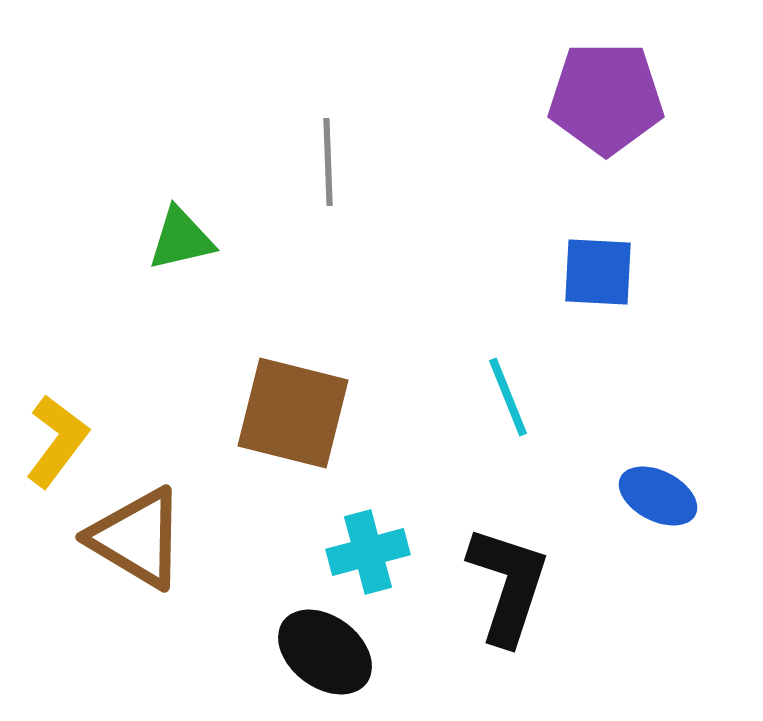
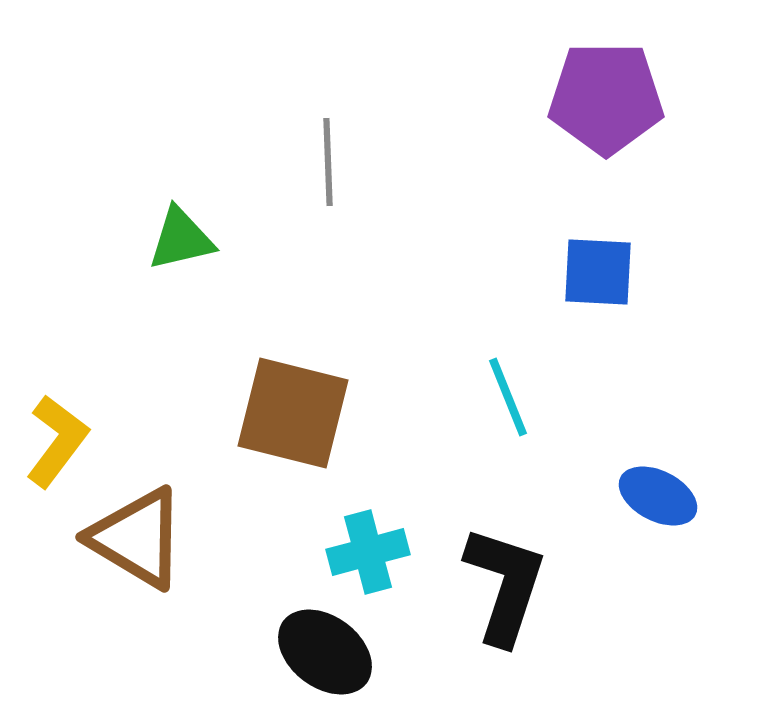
black L-shape: moved 3 px left
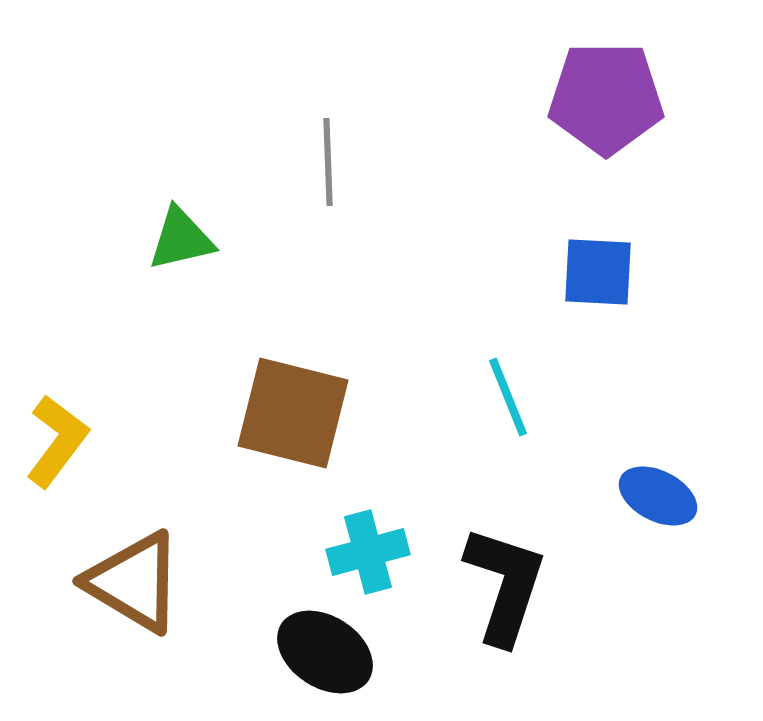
brown triangle: moved 3 px left, 44 px down
black ellipse: rotated 4 degrees counterclockwise
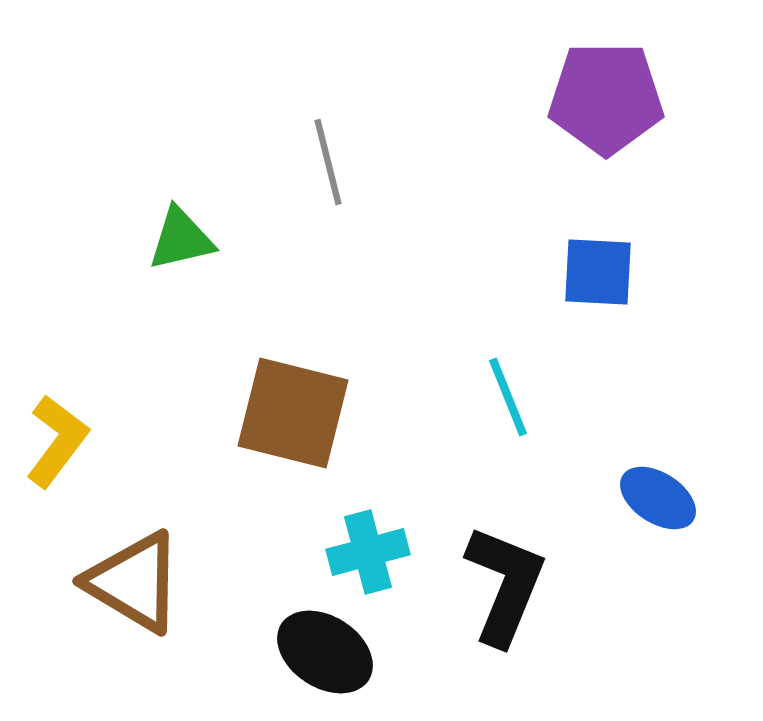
gray line: rotated 12 degrees counterclockwise
blue ellipse: moved 2 px down; rotated 6 degrees clockwise
black L-shape: rotated 4 degrees clockwise
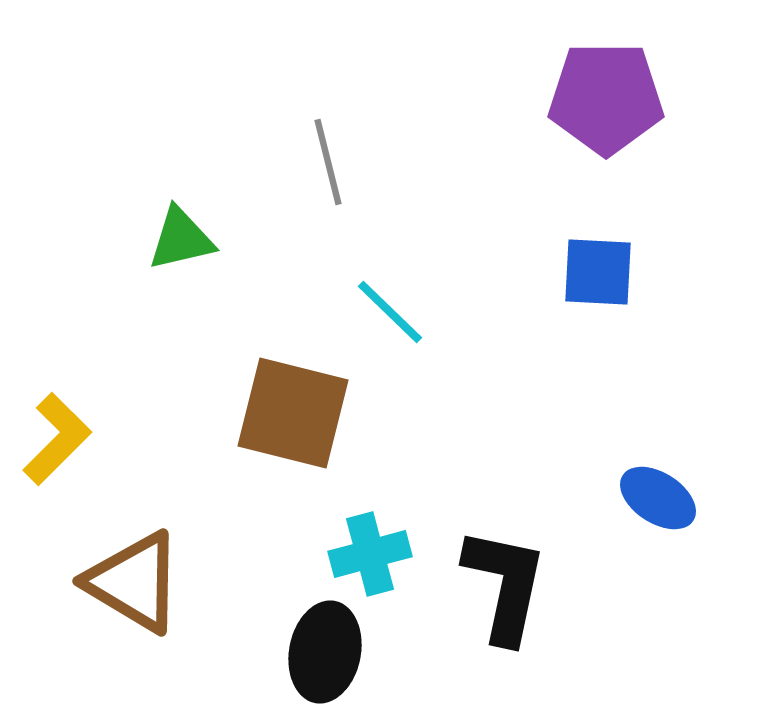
cyan line: moved 118 px left, 85 px up; rotated 24 degrees counterclockwise
yellow L-shape: moved 2 px up; rotated 8 degrees clockwise
cyan cross: moved 2 px right, 2 px down
black L-shape: rotated 10 degrees counterclockwise
black ellipse: rotated 68 degrees clockwise
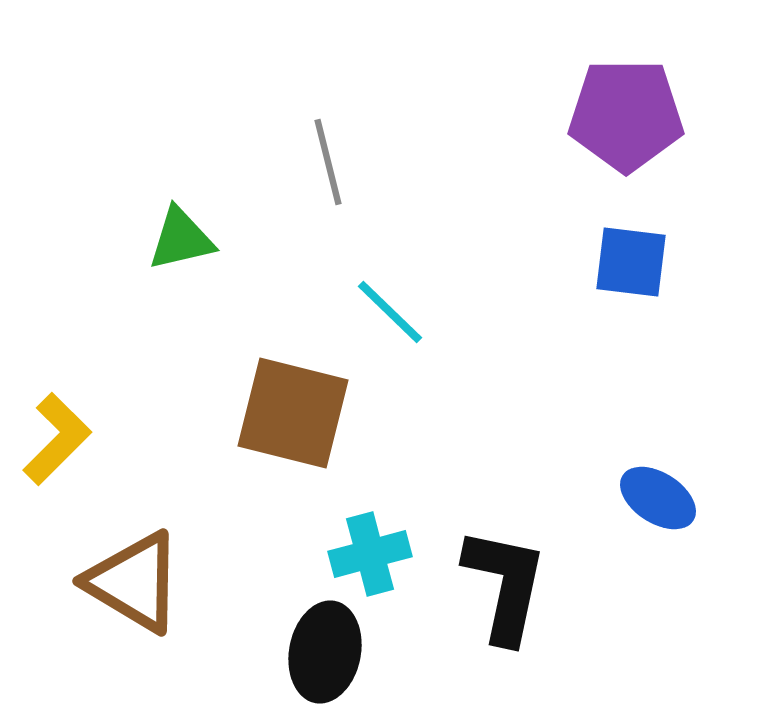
purple pentagon: moved 20 px right, 17 px down
blue square: moved 33 px right, 10 px up; rotated 4 degrees clockwise
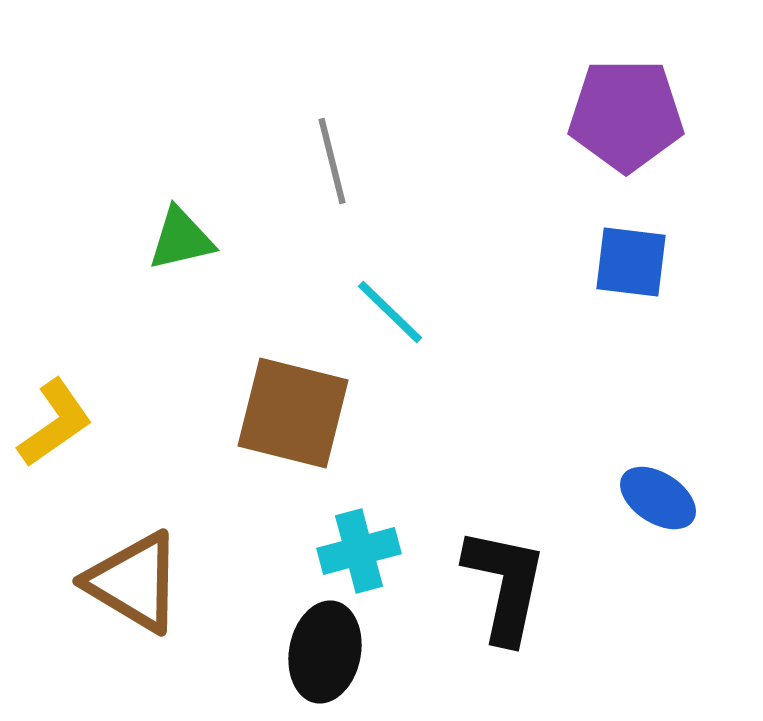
gray line: moved 4 px right, 1 px up
yellow L-shape: moved 2 px left, 16 px up; rotated 10 degrees clockwise
cyan cross: moved 11 px left, 3 px up
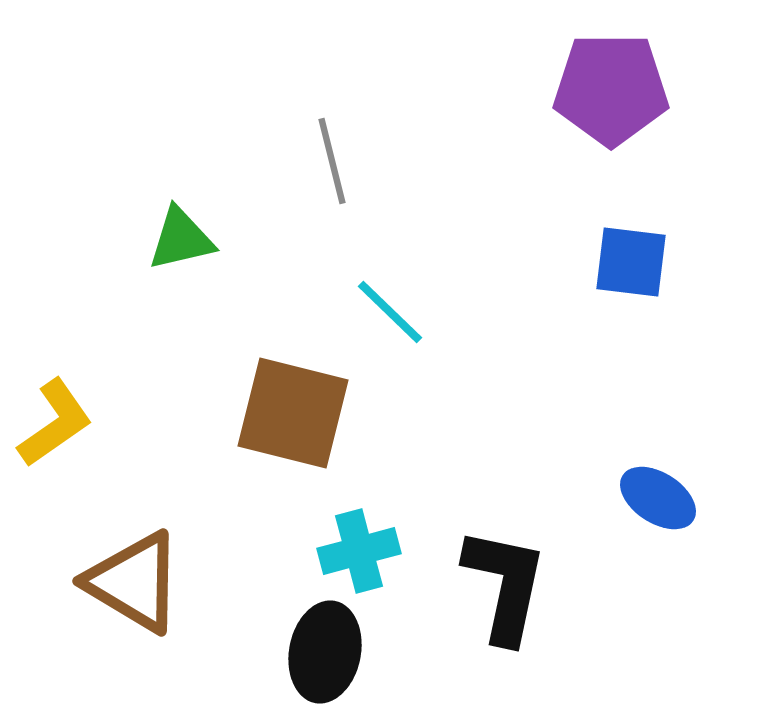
purple pentagon: moved 15 px left, 26 px up
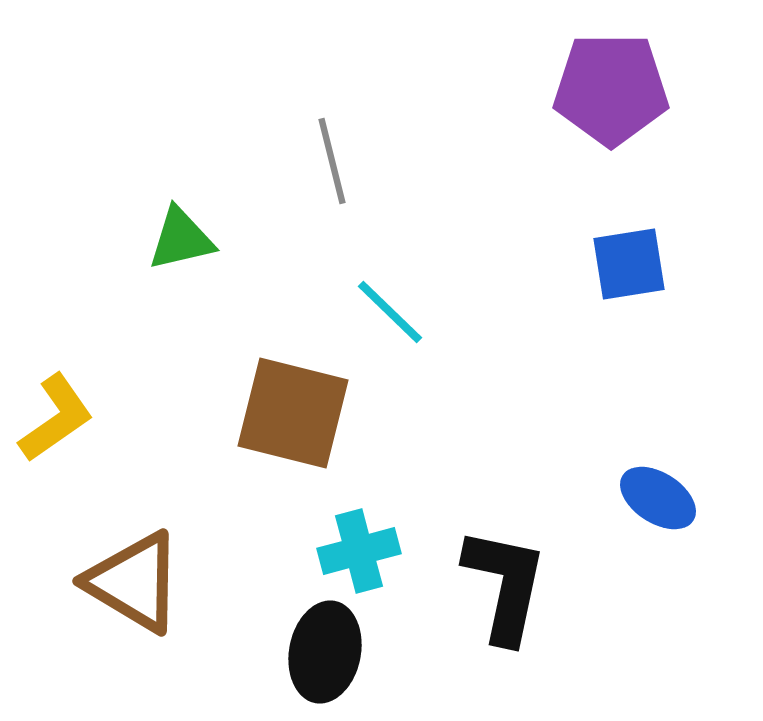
blue square: moved 2 px left, 2 px down; rotated 16 degrees counterclockwise
yellow L-shape: moved 1 px right, 5 px up
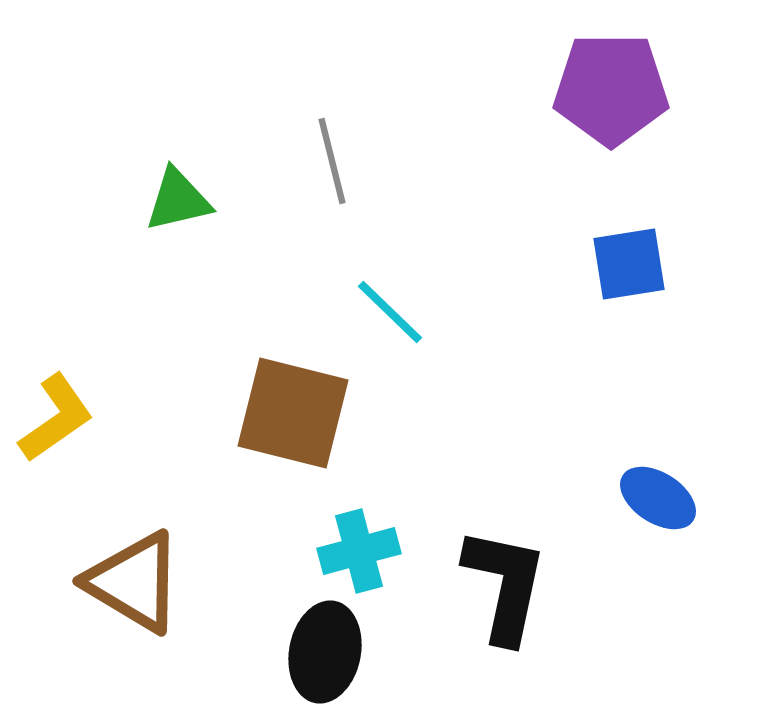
green triangle: moved 3 px left, 39 px up
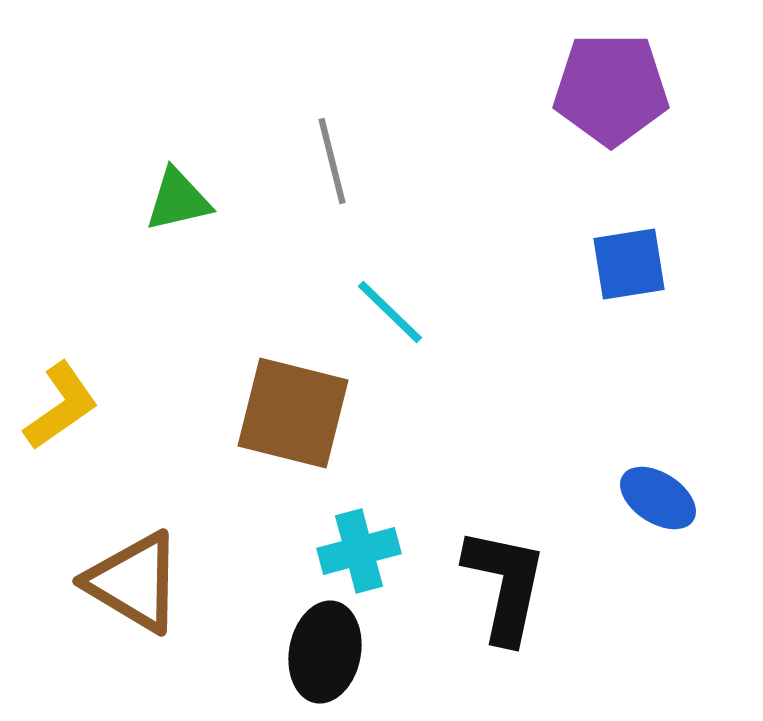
yellow L-shape: moved 5 px right, 12 px up
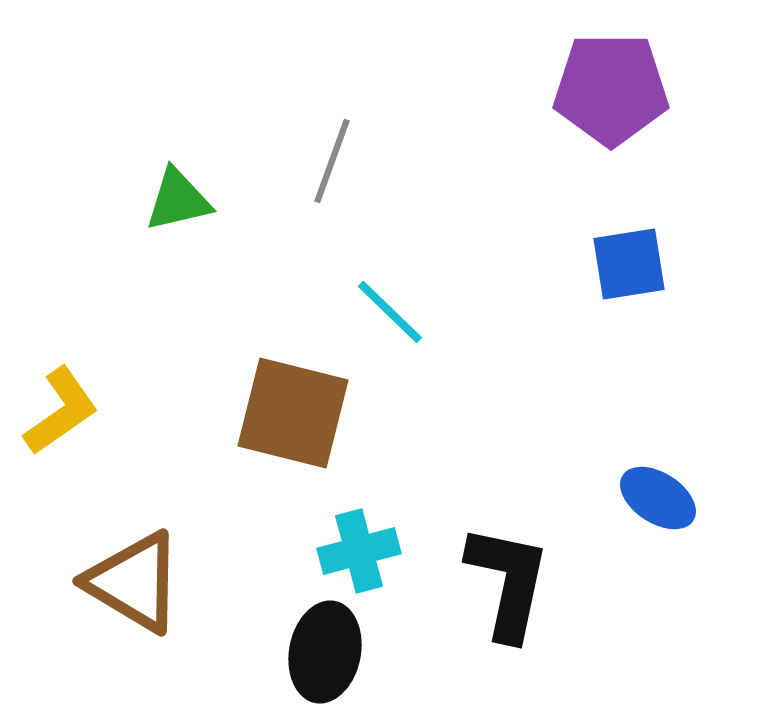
gray line: rotated 34 degrees clockwise
yellow L-shape: moved 5 px down
black L-shape: moved 3 px right, 3 px up
